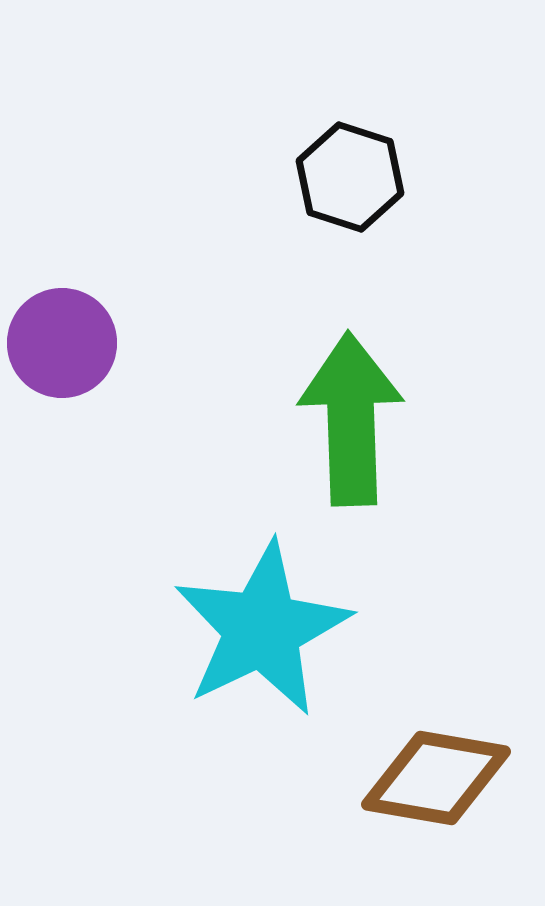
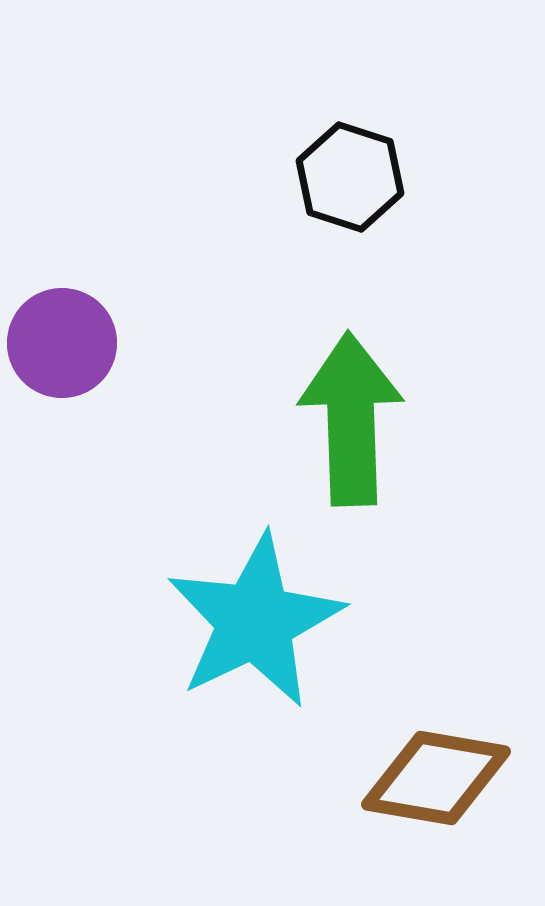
cyan star: moved 7 px left, 8 px up
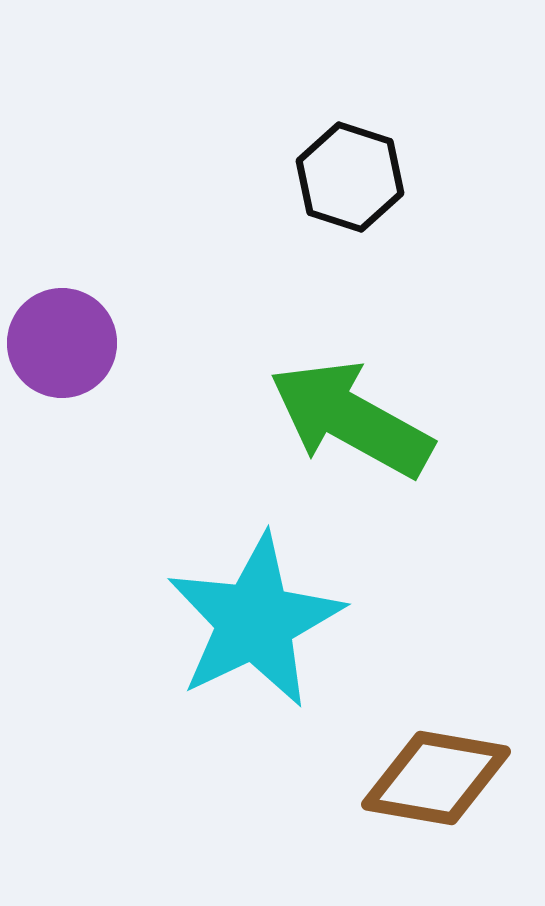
green arrow: rotated 59 degrees counterclockwise
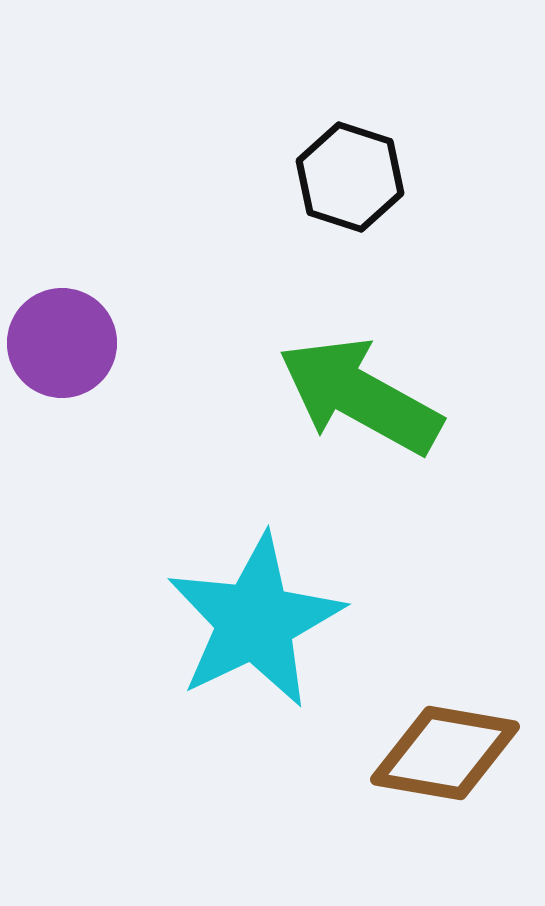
green arrow: moved 9 px right, 23 px up
brown diamond: moved 9 px right, 25 px up
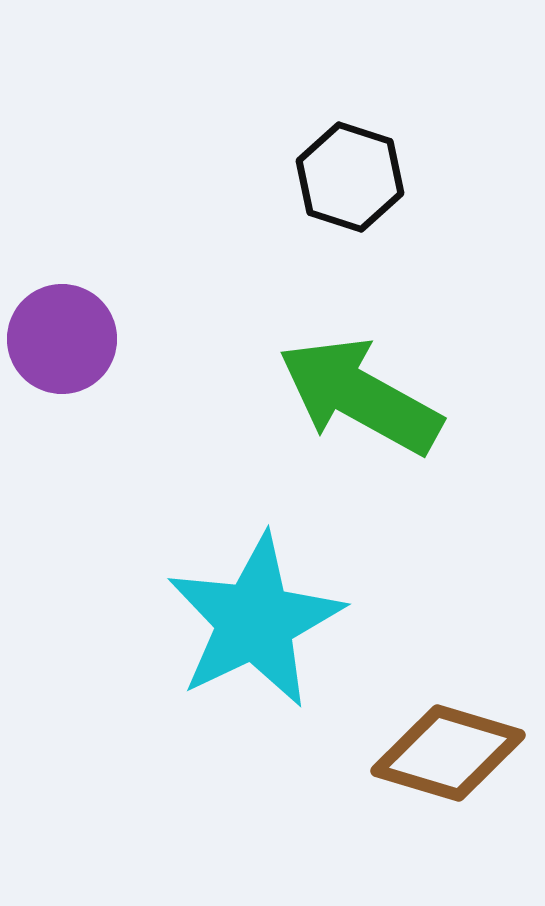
purple circle: moved 4 px up
brown diamond: moved 3 px right; rotated 7 degrees clockwise
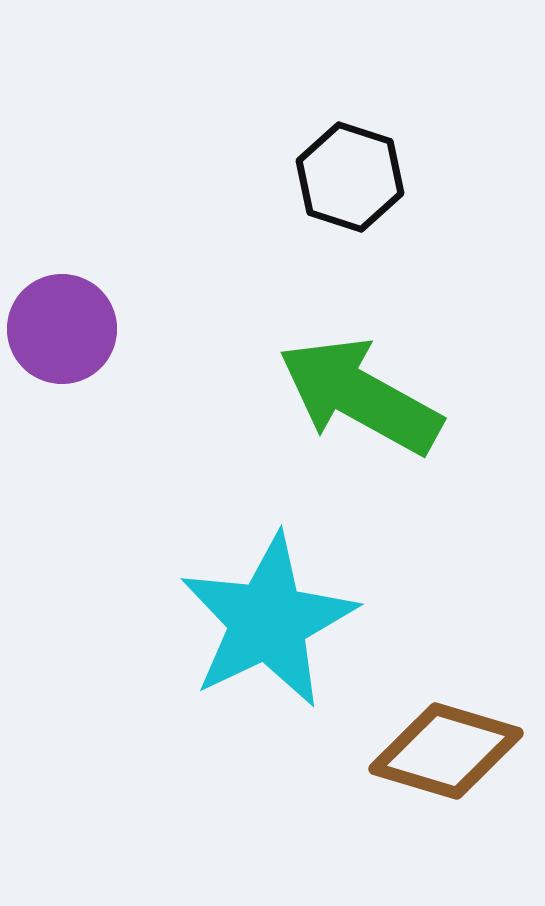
purple circle: moved 10 px up
cyan star: moved 13 px right
brown diamond: moved 2 px left, 2 px up
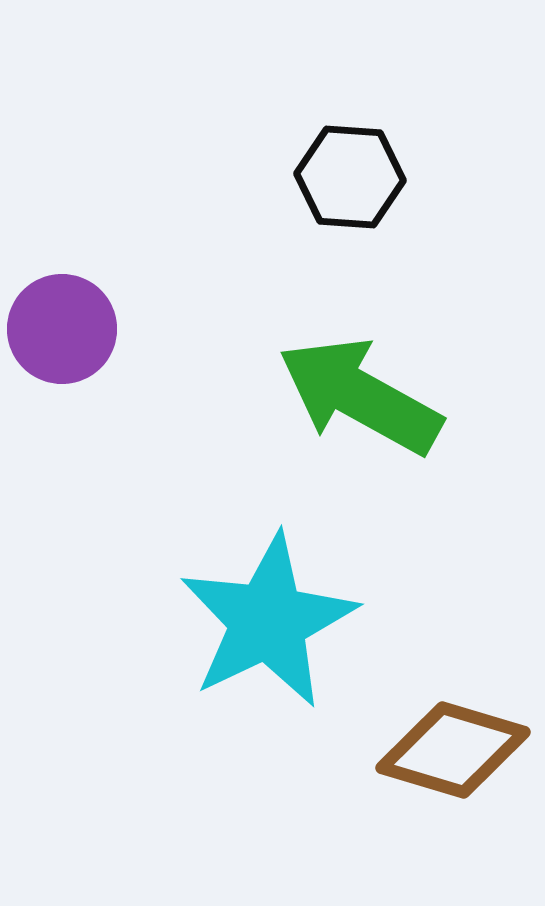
black hexagon: rotated 14 degrees counterclockwise
brown diamond: moved 7 px right, 1 px up
